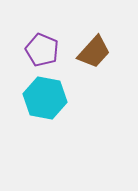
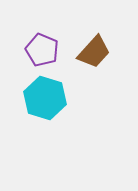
cyan hexagon: rotated 6 degrees clockwise
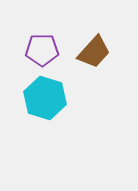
purple pentagon: rotated 24 degrees counterclockwise
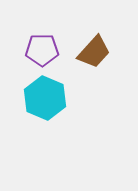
cyan hexagon: rotated 6 degrees clockwise
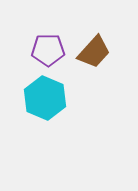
purple pentagon: moved 6 px right
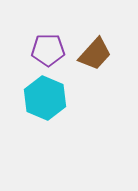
brown trapezoid: moved 1 px right, 2 px down
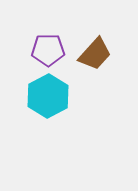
cyan hexagon: moved 3 px right, 2 px up; rotated 9 degrees clockwise
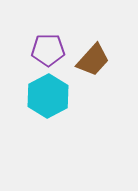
brown trapezoid: moved 2 px left, 6 px down
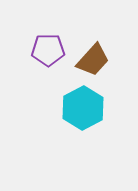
cyan hexagon: moved 35 px right, 12 px down
